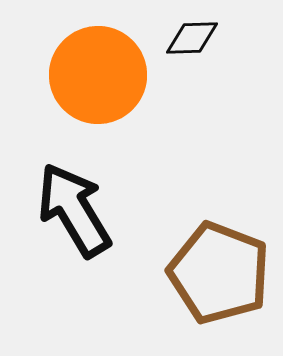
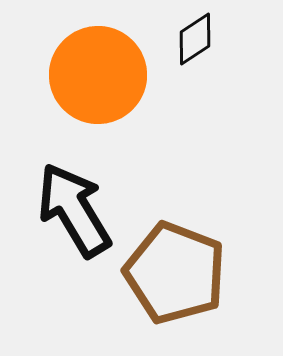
black diamond: moved 3 px right, 1 px down; rotated 32 degrees counterclockwise
brown pentagon: moved 44 px left
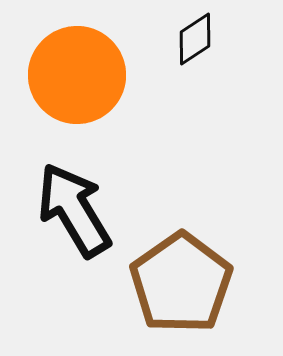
orange circle: moved 21 px left
brown pentagon: moved 6 px right, 10 px down; rotated 16 degrees clockwise
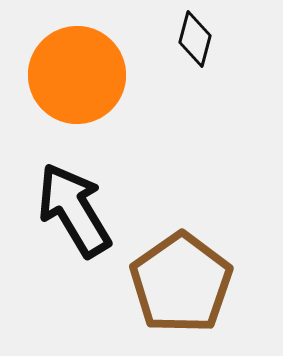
black diamond: rotated 42 degrees counterclockwise
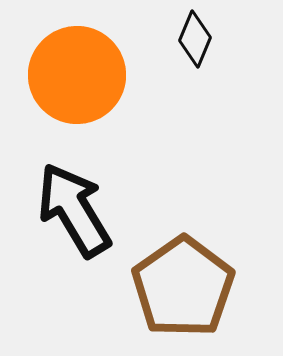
black diamond: rotated 8 degrees clockwise
brown pentagon: moved 2 px right, 4 px down
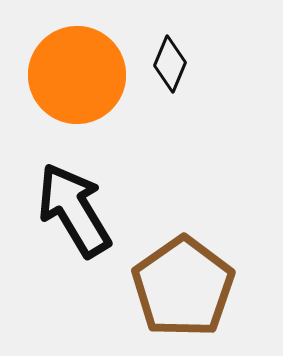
black diamond: moved 25 px left, 25 px down
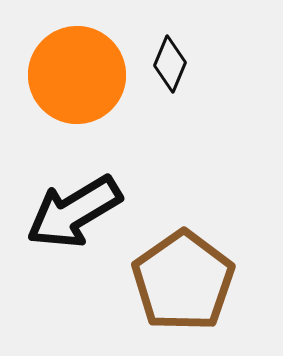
black arrow: moved 2 px down; rotated 90 degrees counterclockwise
brown pentagon: moved 6 px up
